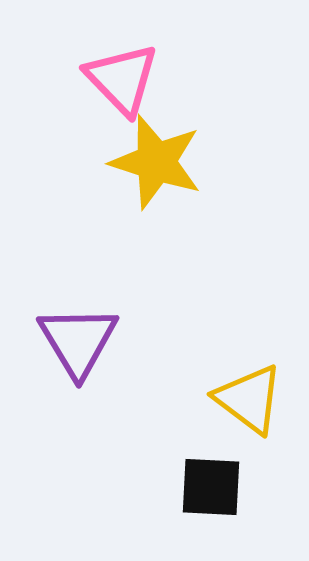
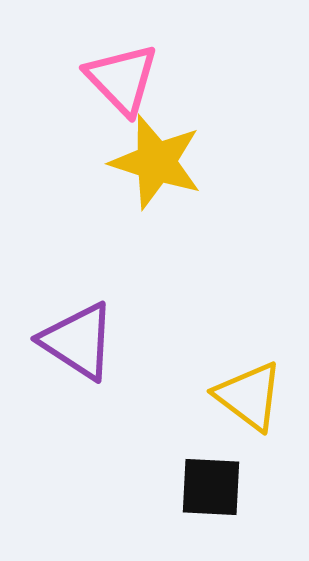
purple triangle: rotated 26 degrees counterclockwise
yellow triangle: moved 3 px up
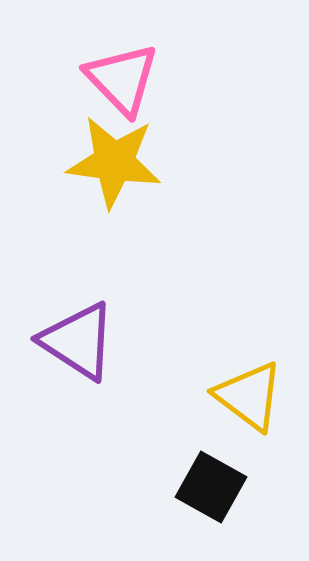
yellow star: moved 42 px left; rotated 10 degrees counterclockwise
black square: rotated 26 degrees clockwise
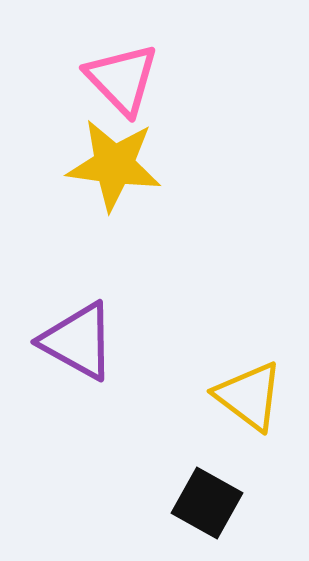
yellow star: moved 3 px down
purple triangle: rotated 4 degrees counterclockwise
black square: moved 4 px left, 16 px down
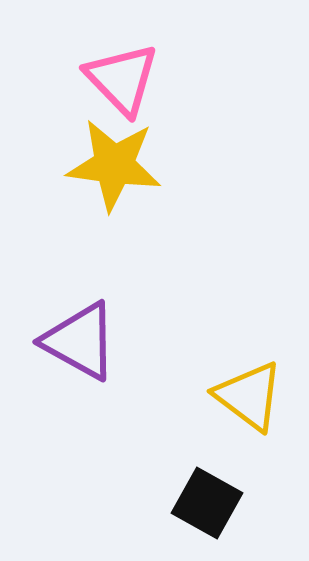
purple triangle: moved 2 px right
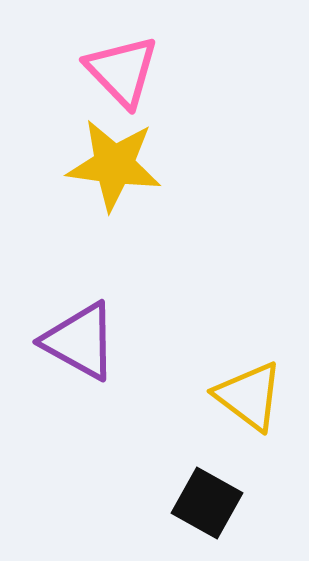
pink triangle: moved 8 px up
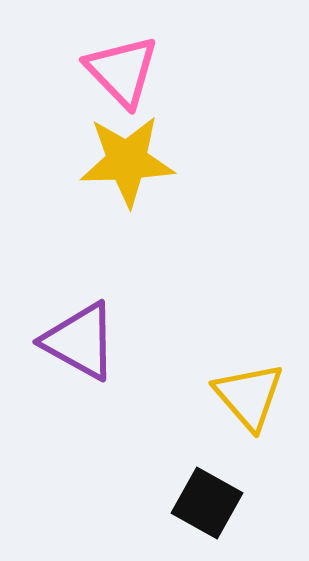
yellow star: moved 13 px right, 4 px up; rotated 10 degrees counterclockwise
yellow triangle: rotated 12 degrees clockwise
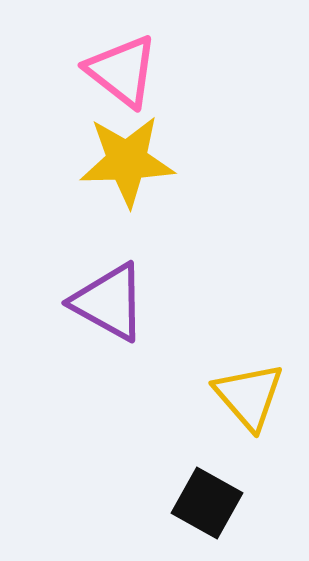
pink triangle: rotated 8 degrees counterclockwise
purple triangle: moved 29 px right, 39 px up
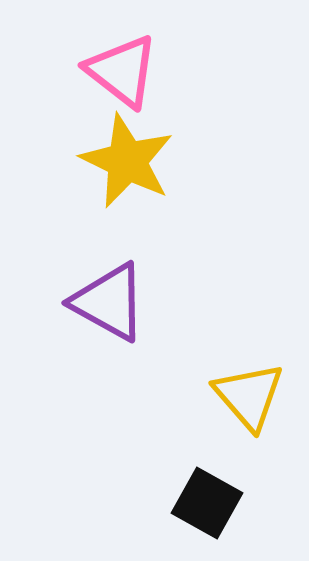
yellow star: rotated 28 degrees clockwise
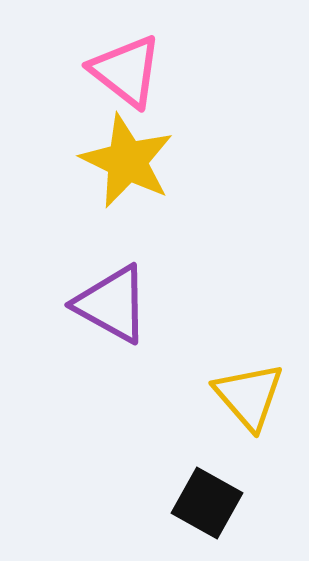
pink triangle: moved 4 px right
purple triangle: moved 3 px right, 2 px down
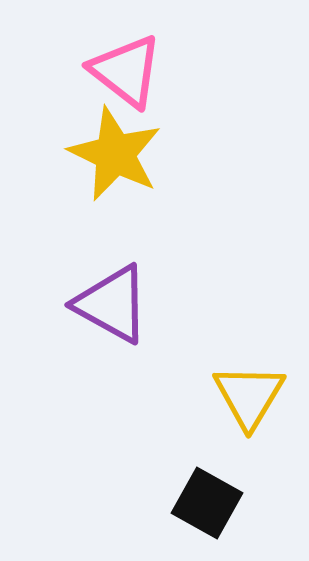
yellow star: moved 12 px left, 7 px up
yellow triangle: rotated 12 degrees clockwise
